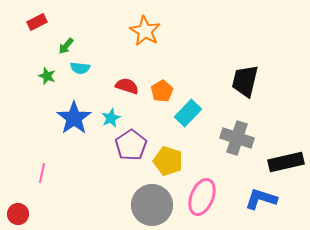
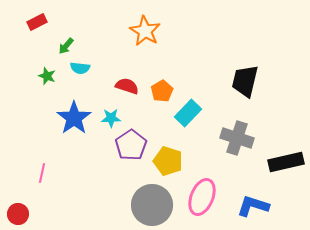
cyan star: rotated 24 degrees clockwise
blue L-shape: moved 8 px left, 7 px down
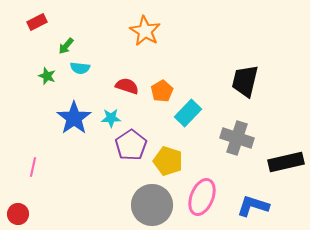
pink line: moved 9 px left, 6 px up
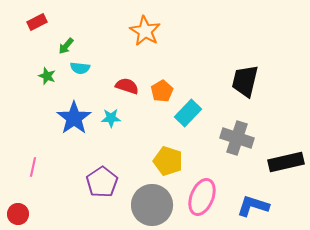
purple pentagon: moved 29 px left, 37 px down
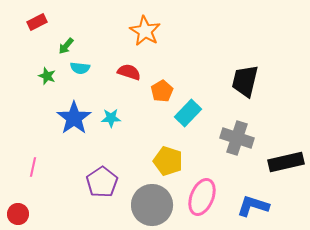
red semicircle: moved 2 px right, 14 px up
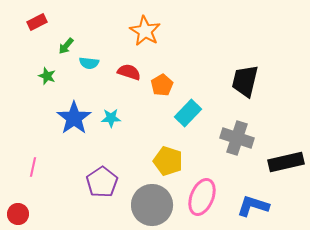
cyan semicircle: moved 9 px right, 5 px up
orange pentagon: moved 6 px up
